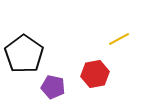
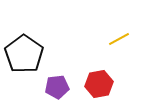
red hexagon: moved 4 px right, 10 px down
purple pentagon: moved 4 px right; rotated 20 degrees counterclockwise
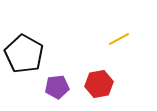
black pentagon: rotated 6 degrees counterclockwise
